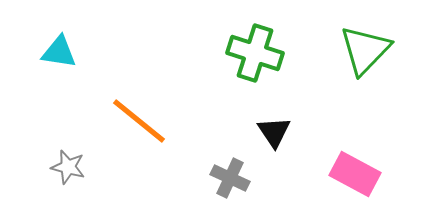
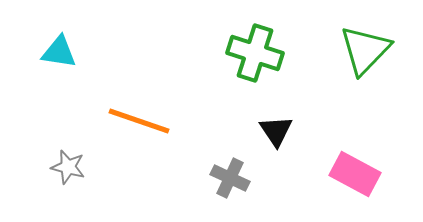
orange line: rotated 20 degrees counterclockwise
black triangle: moved 2 px right, 1 px up
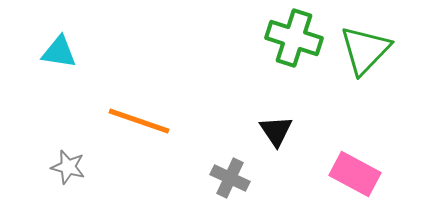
green cross: moved 39 px right, 15 px up
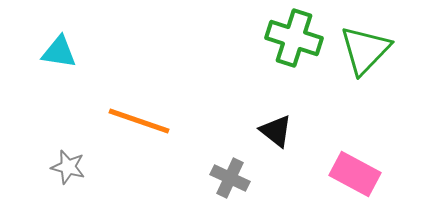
black triangle: rotated 18 degrees counterclockwise
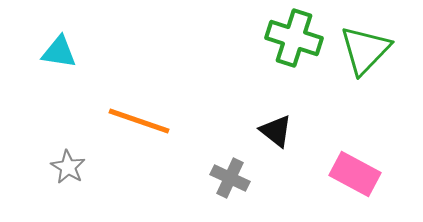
gray star: rotated 16 degrees clockwise
